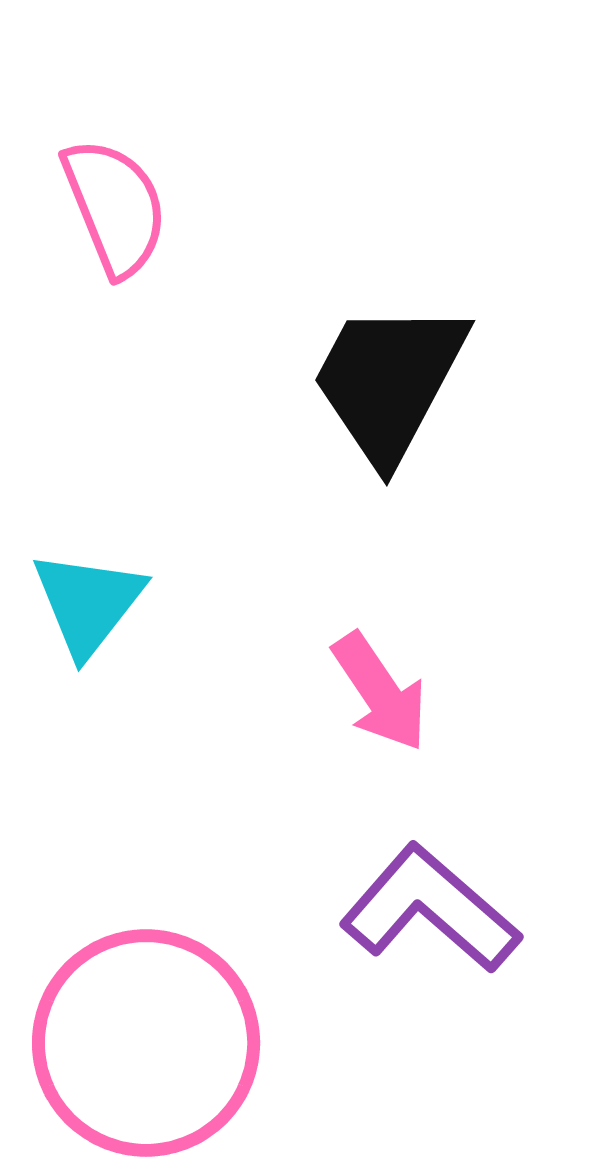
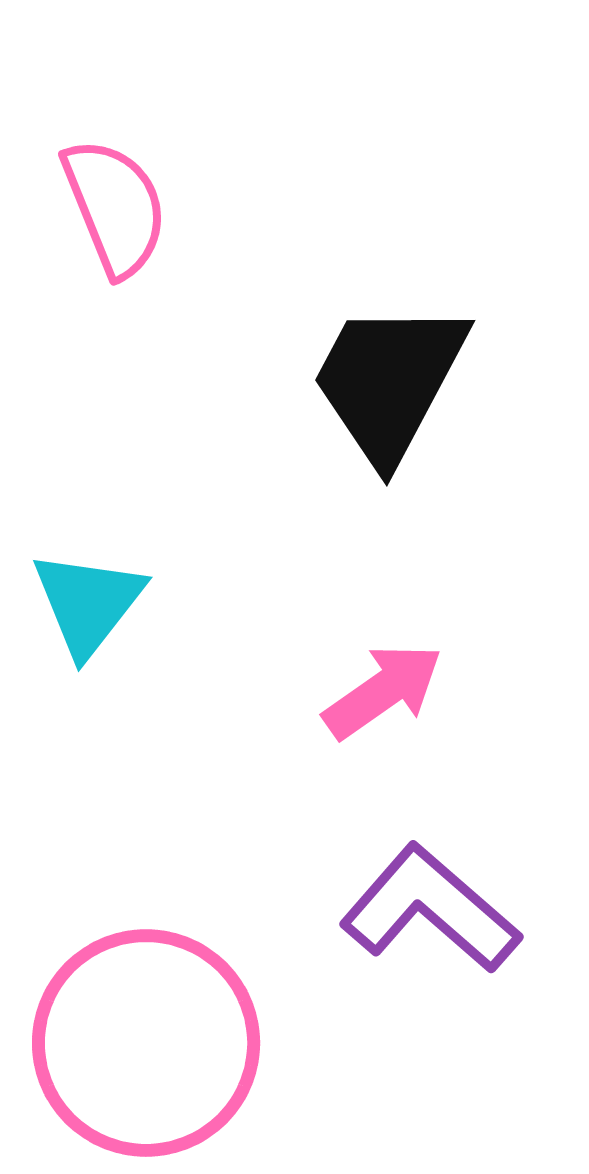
pink arrow: moved 3 px right, 1 px up; rotated 91 degrees counterclockwise
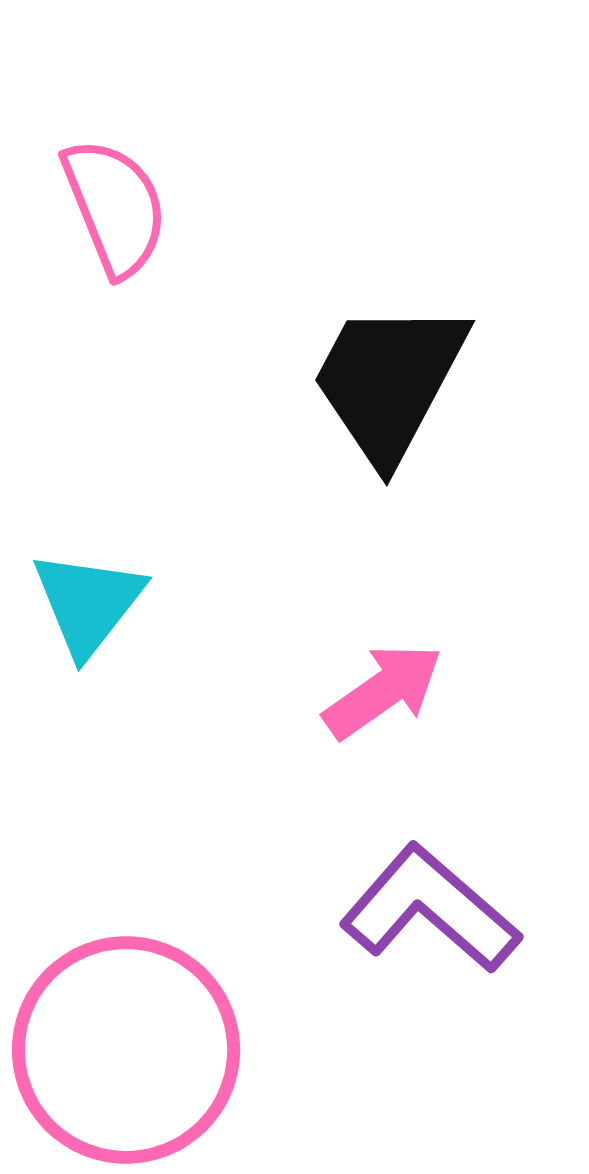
pink circle: moved 20 px left, 7 px down
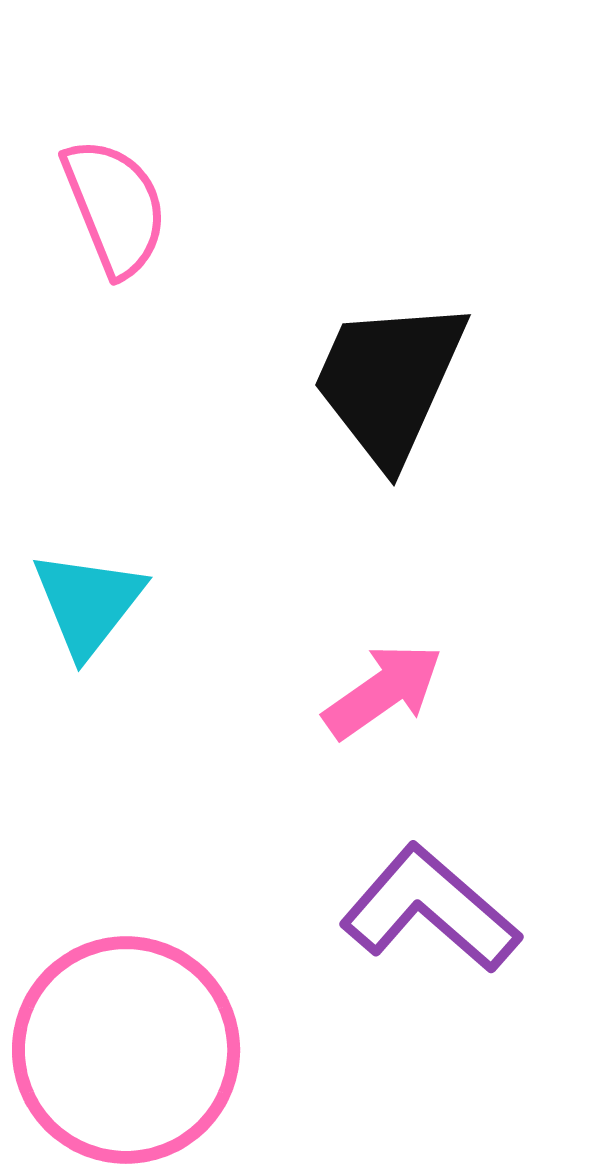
black trapezoid: rotated 4 degrees counterclockwise
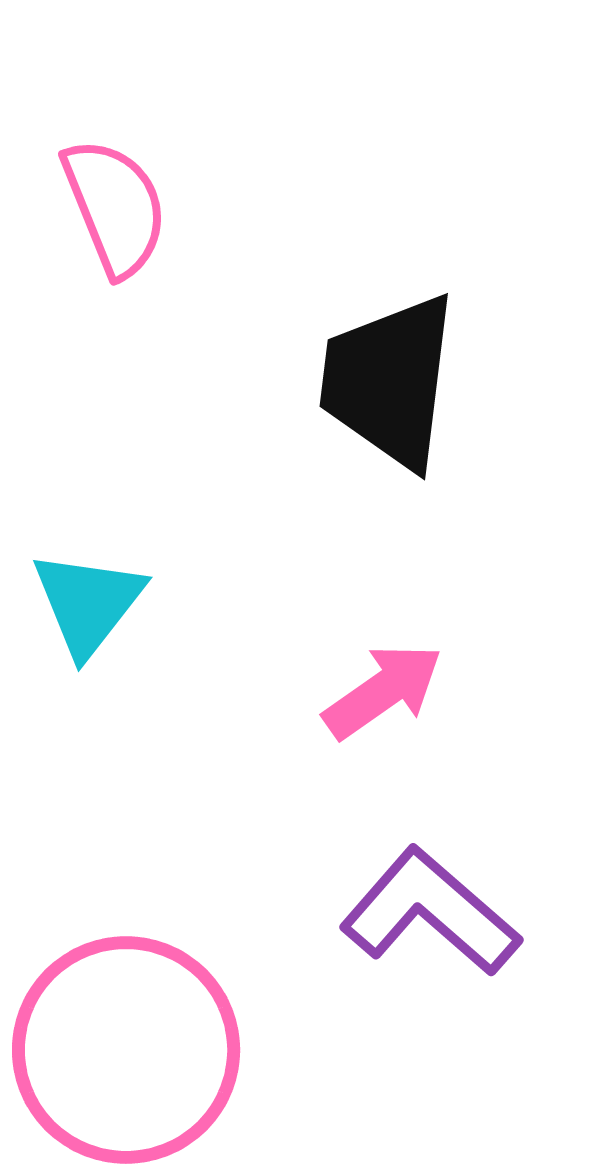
black trapezoid: rotated 17 degrees counterclockwise
purple L-shape: moved 3 px down
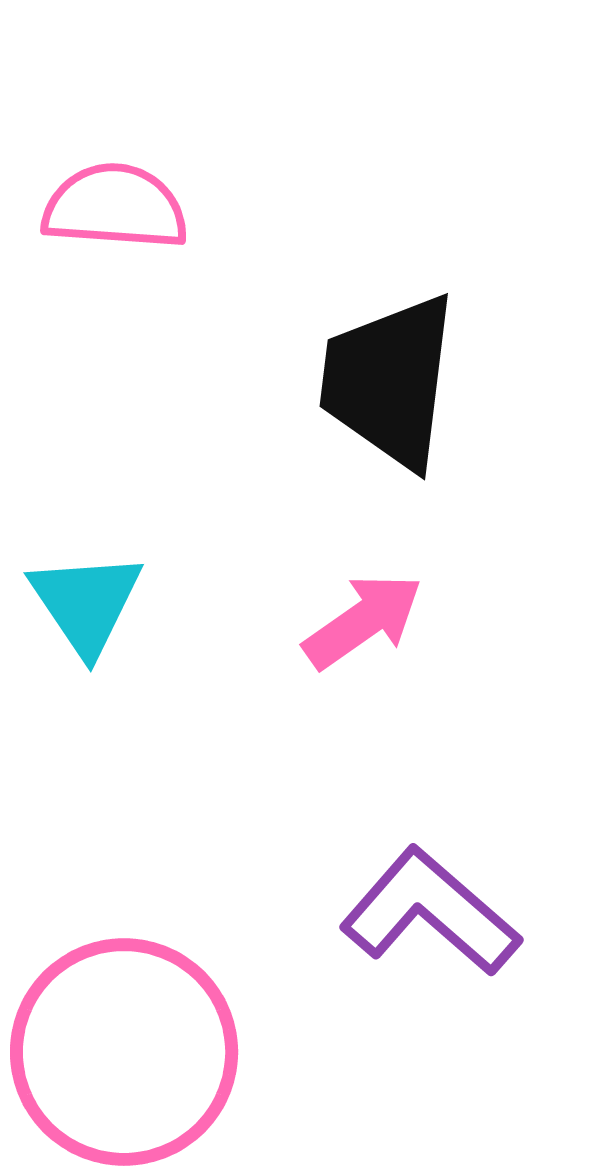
pink semicircle: rotated 64 degrees counterclockwise
cyan triangle: moved 2 px left; rotated 12 degrees counterclockwise
pink arrow: moved 20 px left, 70 px up
pink circle: moved 2 px left, 2 px down
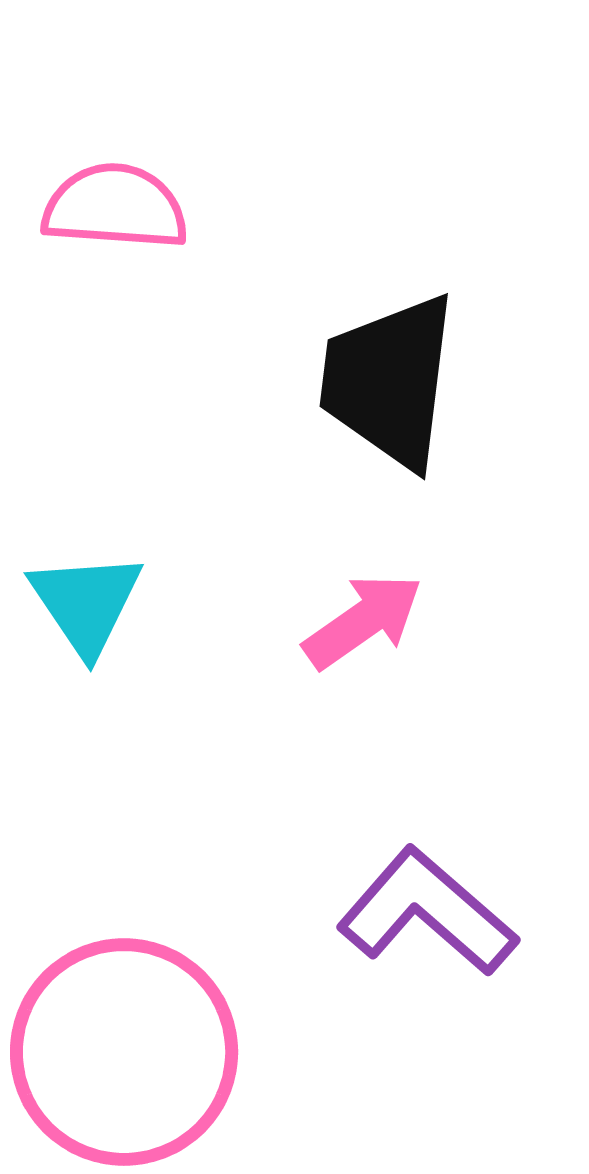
purple L-shape: moved 3 px left
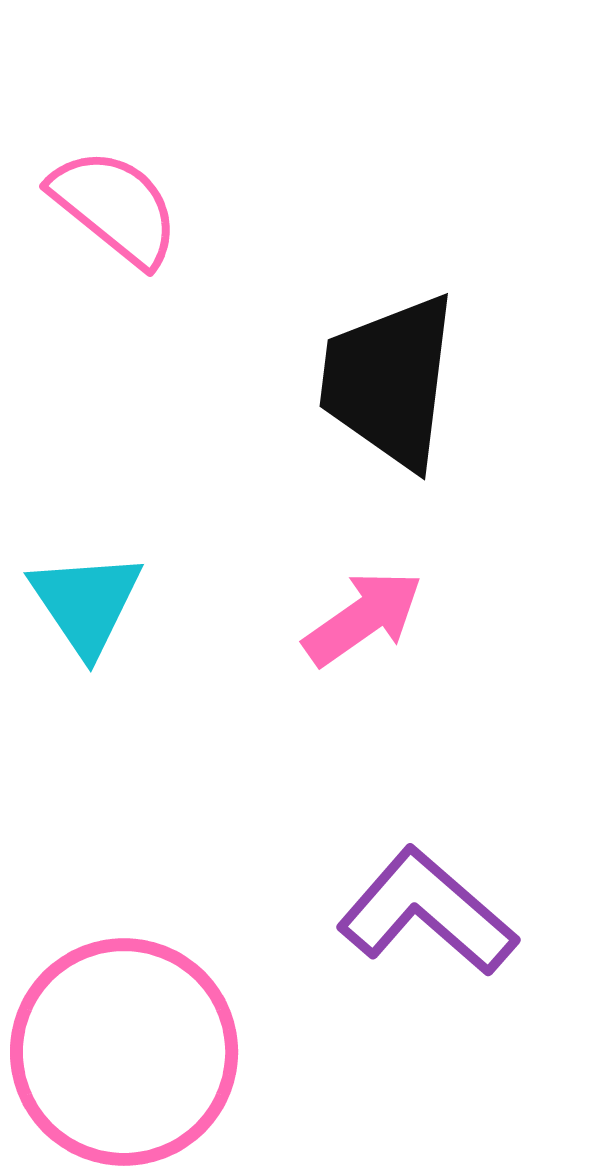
pink semicircle: rotated 35 degrees clockwise
pink arrow: moved 3 px up
